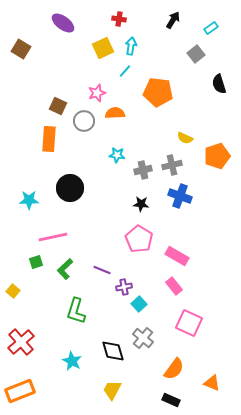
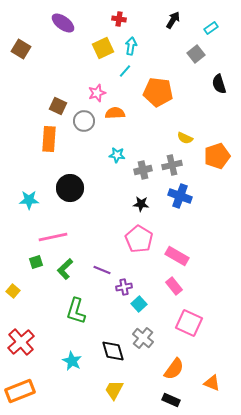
yellow trapezoid at (112, 390): moved 2 px right
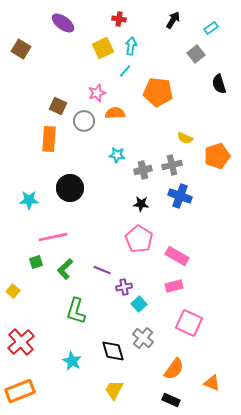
pink rectangle at (174, 286): rotated 66 degrees counterclockwise
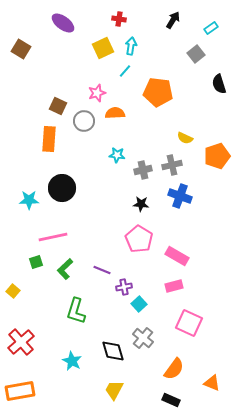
black circle at (70, 188): moved 8 px left
orange rectangle at (20, 391): rotated 12 degrees clockwise
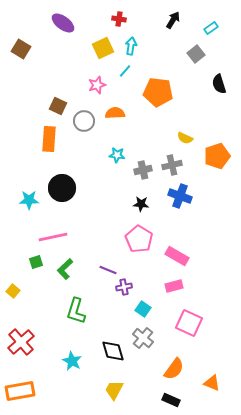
pink star at (97, 93): moved 8 px up
purple line at (102, 270): moved 6 px right
cyan square at (139, 304): moved 4 px right, 5 px down; rotated 14 degrees counterclockwise
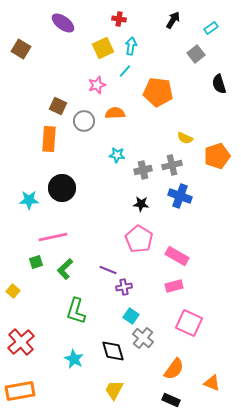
cyan square at (143, 309): moved 12 px left, 7 px down
cyan star at (72, 361): moved 2 px right, 2 px up
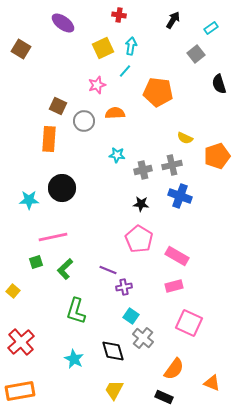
red cross at (119, 19): moved 4 px up
black rectangle at (171, 400): moved 7 px left, 3 px up
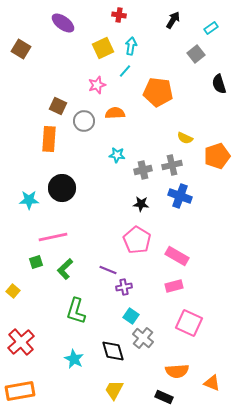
pink pentagon at (139, 239): moved 2 px left, 1 px down
orange semicircle at (174, 369): moved 3 px right, 2 px down; rotated 50 degrees clockwise
